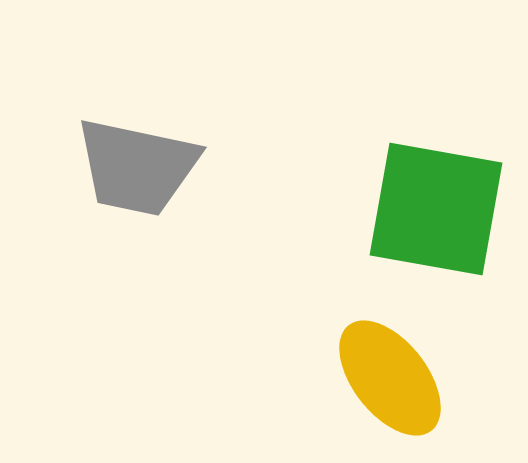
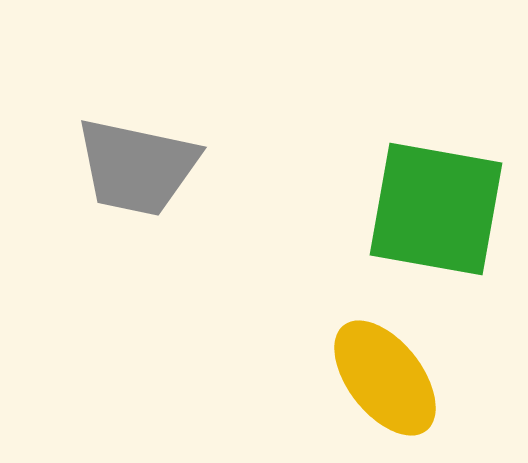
yellow ellipse: moved 5 px left
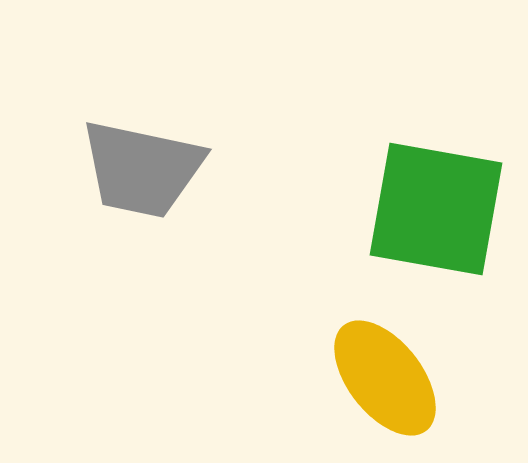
gray trapezoid: moved 5 px right, 2 px down
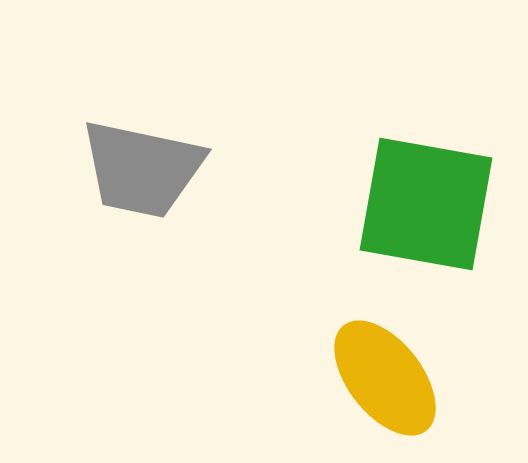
green square: moved 10 px left, 5 px up
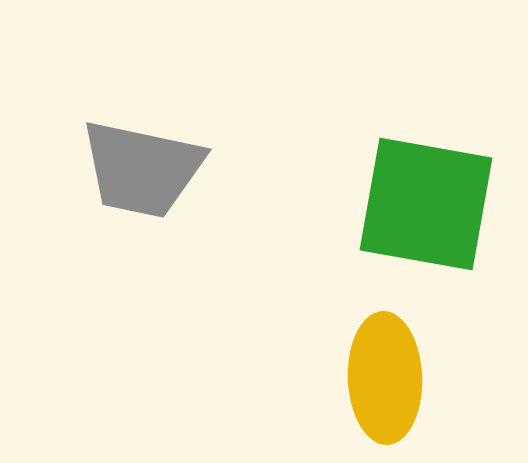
yellow ellipse: rotated 36 degrees clockwise
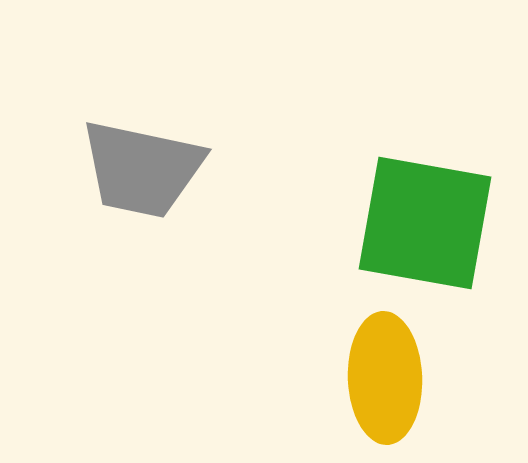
green square: moved 1 px left, 19 px down
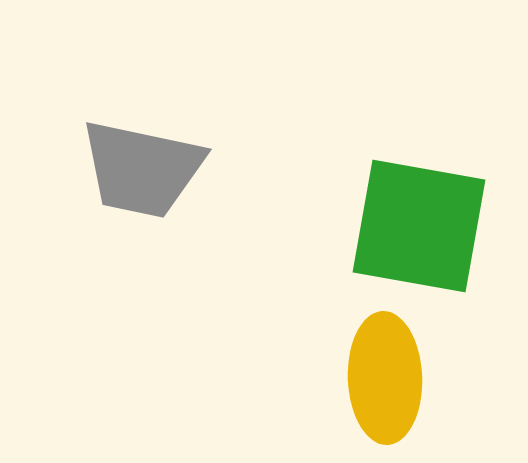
green square: moved 6 px left, 3 px down
